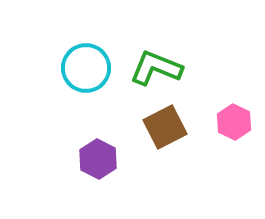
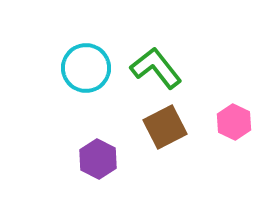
green L-shape: rotated 30 degrees clockwise
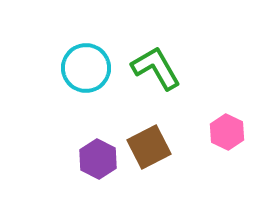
green L-shape: rotated 8 degrees clockwise
pink hexagon: moved 7 px left, 10 px down
brown square: moved 16 px left, 20 px down
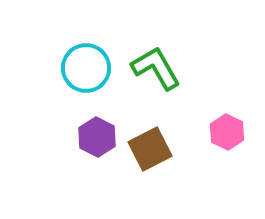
brown square: moved 1 px right, 2 px down
purple hexagon: moved 1 px left, 22 px up
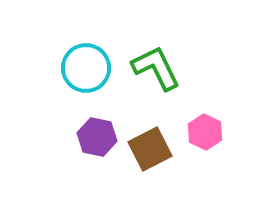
green L-shape: rotated 4 degrees clockwise
pink hexagon: moved 22 px left
purple hexagon: rotated 15 degrees counterclockwise
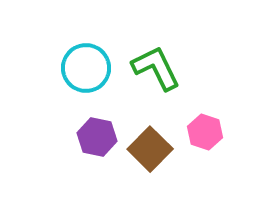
pink hexagon: rotated 8 degrees counterclockwise
brown square: rotated 18 degrees counterclockwise
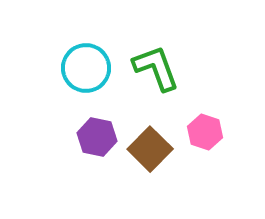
green L-shape: rotated 6 degrees clockwise
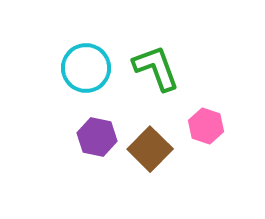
pink hexagon: moved 1 px right, 6 px up
